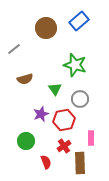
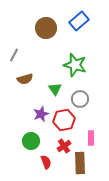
gray line: moved 6 px down; rotated 24 degrees counterclockwise
green circle: moved 5 px right
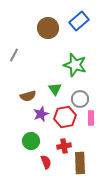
brown circle: moved 2 px right
brown semicircle: moved 3 px right, 17 px down
red hexagon: moved 1 px right, 3 px up
pink rectangle: moved 20 px up
red cross: rotated 24 degrees clockwise
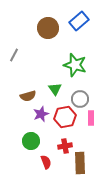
red cross: moved 1 px right
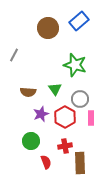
brown semicircle: moved 4 px up; rotated 21 degrees clockwise
red hexagon: rotated 20 degrees counterclockwise
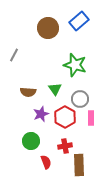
brown rectangle: moved 1 px left, 2 px down
